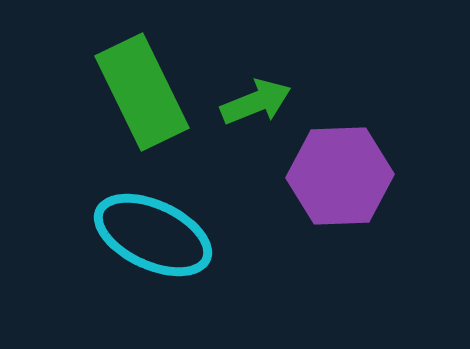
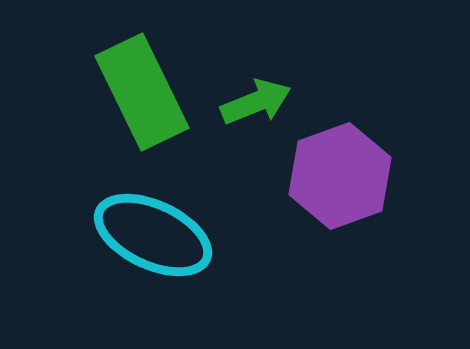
purple hexagon: rotated 18 degrees counterclockwise
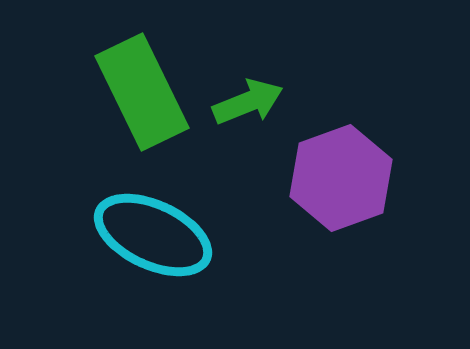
green arrow: moved 8 px left
purple hexagon: moved 1 px right, 2 px down
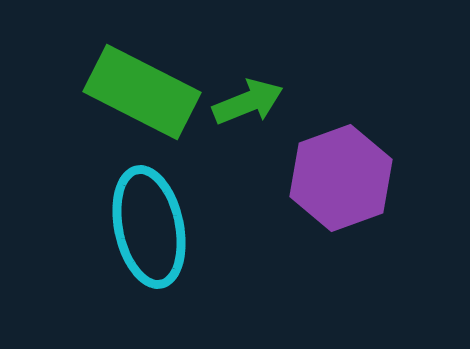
green rectangle: rotated 37 degrees counterclockwise
cyan ellipse: moved 4 px left, 8 px up; rotated 53 degrees clockwise
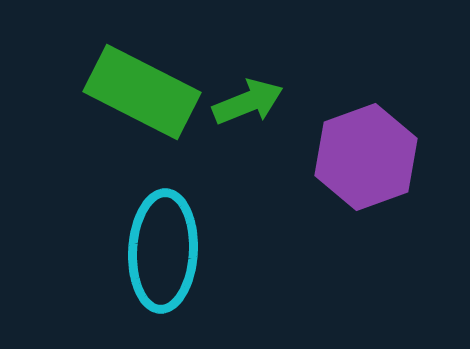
purple hexagon: moved 25 px right, 21 px up
cyan ellipse: moved 14 px right, 24 px down; rotated 15 degrees clockwise
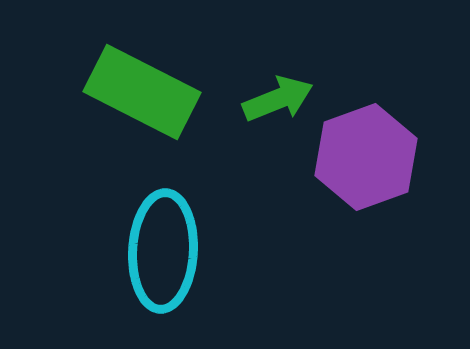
green arrow: moved 30 px right, 3 px up
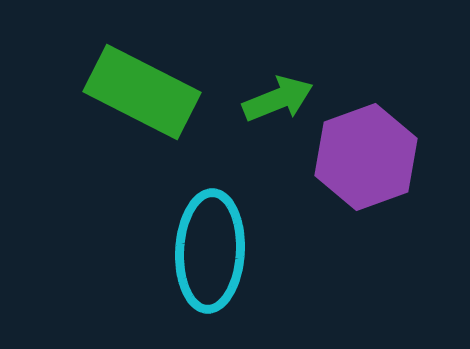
cyan ellipse: moved 47 px right
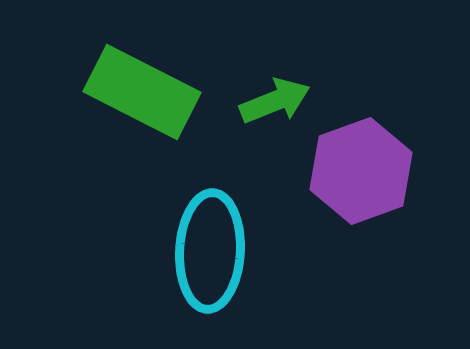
green arrow: moved 3 px left, 2 px down
purple hexagon: moved 5 px left, 14 px down
